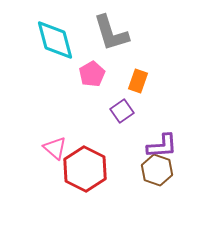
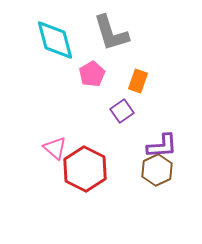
brown hexagon: rotated 16 degrees clockwise
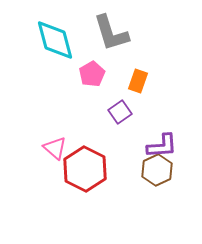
purple square: moved 2 px left, 1 px down
